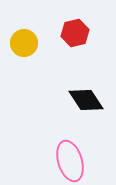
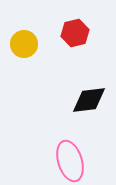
yellow circle: moved 1 px down
black diamond: moved 3 px right; rotated 63 degrees counterclockwise
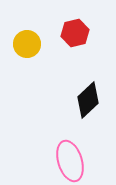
yellow circle: moved 3 px right
black diamond: moved 1 px left; rotated 36 degrees counterclockwise
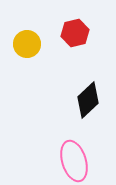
pink ellipse: moved 4 px right
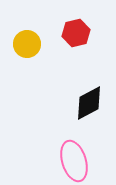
red hexagon: moved 1 px right
black diamond: moved 1 px right, 3 px down; rotated 15 degrees clockwise
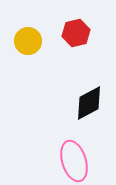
yellow circle: moved 1 px right, 3 px up
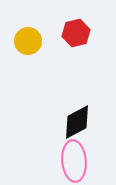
black diamond: moved 12 px left, 19 px down
pink ellipse: rotated 12 degrees clockwise
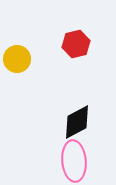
red hexagon: moved 11 px down
yellow circle: moved 11 px left, 18 px down
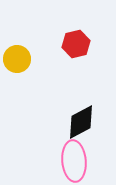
black diamond: moved 4 px right
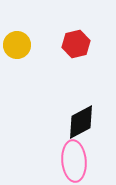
yellow circle: moved 14 px up
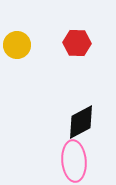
red hexagon: moved 1 px right, 1 px up; rotated 16 degrees clockwise
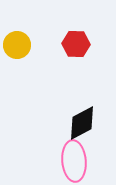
red hexagon: moved 1 px left, 1 px down
black diamond: moved 1 px right, 1 px down
